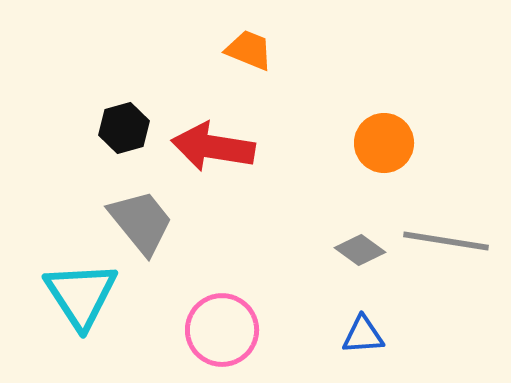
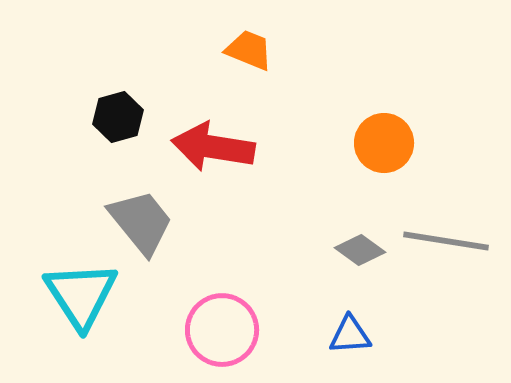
black hexagon: moved 6 px left, 11 px up
blue triangle: moved 13 px left
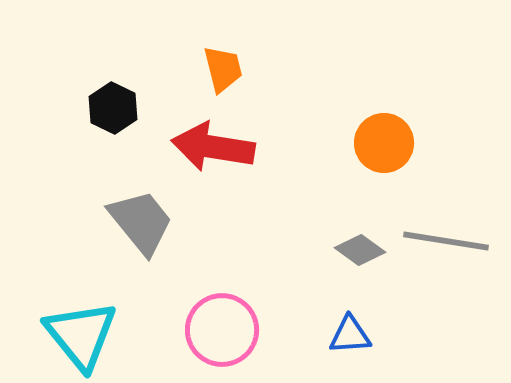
orange trapezoid: moved 26 px left, 19 px down; rotated 54 degrees clockwise
black hexagon: moved 5 px left, 9 px up; rotated 18 degrees counterclockwise
cyan triangle: moved 40 px down; rotated 6 degrees counterclockwise
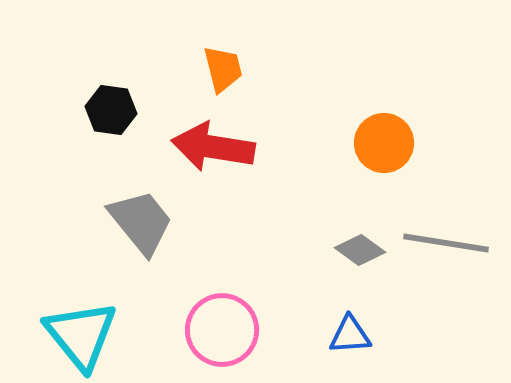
black hexagon: moved 2 px left, 2 px down; rotated 18 degrees counterclockwise
gray line: moved 2 px down
